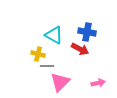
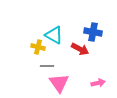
blue cross: moved 6 px right
yellow cross: moved 7 px up
pink triangle: moved 1 px left, 1 px down; rotated 20 degrees counterclockwise
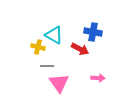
pink arrow: moved 5 px up; rotated 16 degrees clockwise
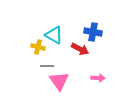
pink triangle: moved 2 px up
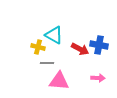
blue cross: moved 6 px right, 13 px down
gray line: moved 3 px up
pink triangle: rotated 50 degrees counterclockwise
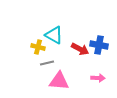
gray line: rotated 16 degrees counterclockwise
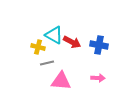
red arrow: moved 8 px left, 7 px up
pink triangle: moved 2 px right
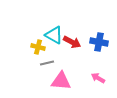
blue cross: moved 3 px up
pink arrow: rotated 152 degrees counterclockwise
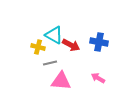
red arrow: moved 1 px left, 3 px down
gray line: moved 3 px right
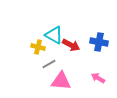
gray line: moved 1 px left, 1 px down; rotated 16 degrees counterclockwise
